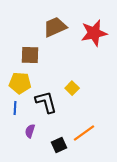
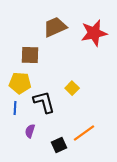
black L-shape: moved 2 px left
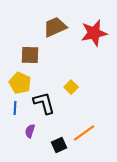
yellow pentagon: rotated 20 degrees clockwise
yellow square: moved 1 px left, 1 px up
black L-shape: moved 1 px down
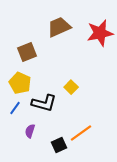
brown trapezoid: moved 4 px right
red star: moved 6 px right
brown square: moved 3 px left, 3 px up; rotated 24 degrees counterclockwise
black L-shape: rotated 120 degrees clockwise
blue line: rotated 32 degrees clockwise
orange line: moved 3 px left
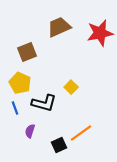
blue line: rotated 56 degrees counterclockwise
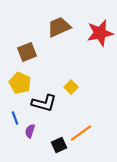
blue line: moved 10 px down
